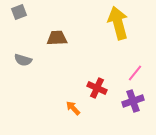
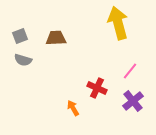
gray square: moved 1 px right, 24 px down
brown trapezoid: moved 1 px left
pink line: moved 5 px left, 2 px up
purple cross: rotated 20 degrees counterclockwise
orange arrow: rotated 14 degrees clockwise
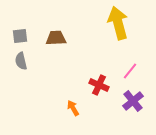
gray square: rotated 14 degrees clockwise
gray semicircle: moved 2 px left, 1 px down; rotated 60 degrees clockwise
red cross: moved 2 px right, 3 px up
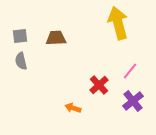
red cross: rotated 24 degrees clockwise
orange arrow: rotated 42 degrees counterclockwise
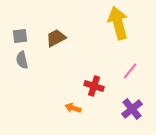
brown trapezoid: rotated 25 degrees counterclockwise
gray semicircle: moved 1 px right, 1 px up
red cross: moved 5 px left, 1 px down; rotated 30 degrees counterclockwise
purple cross: moved 1 px left, 8 px down
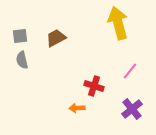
orange arrow: moved 4 px right; rotated 21 degrees counterclockwise
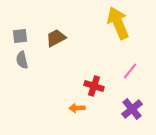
yellow arrow: rotated 8 degrees counterclockwise
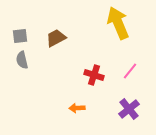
red cross: moved 11 px up
purple cross: moved 3 px left
